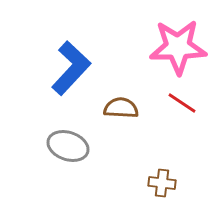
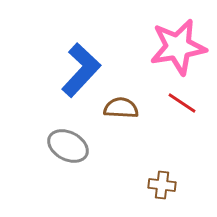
pink star: rotated 8 degrees counterclockwise
blue L-shape: moved 10 px right, 2 px down
gray ellipse: rotated 9 degrees clockwise
brown cross: moved 2 px down
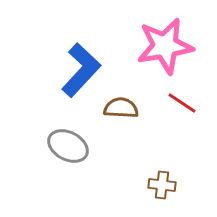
pink star: moved 13 px left, 1 px up
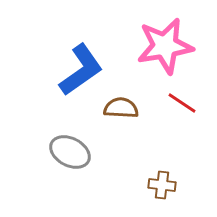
blue L-shape: rotated 12 degrees clockwise
gray ellipse: moved 2 px right, 6 px down
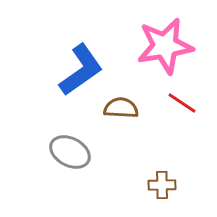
brown cross: rotated 8 degrees counterclockwise
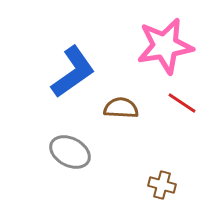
blue L-shape: moved 8 px left, 2 px down
brown cross: rotated 16 degrees clockwise
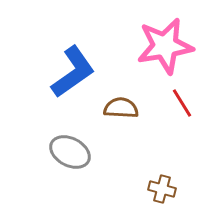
red line: rotated 24 degrees clockwise
brown cross: moved 4 px down
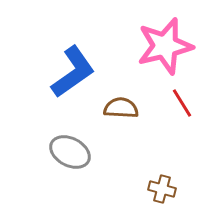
pink star: rotated 4 degrees counterclockwise
